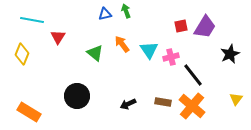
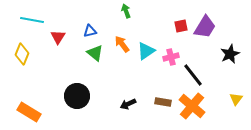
blue triangle: moved 15 px left, 17 px down
cyan triangle: moved 3 px left, 1 px down; rotated 30 degrees clockwise
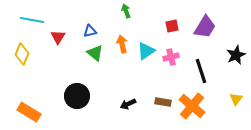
red square: moved 9 px left
orange arrow: rotated 24 degrees clockwise
black star: moved 6 px right, 1 px down
black line: moved 8 px right, 4 px up; rotated 20 degrees clockwise
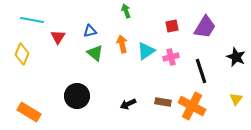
black star: moved 2 px down; rotated 24 degrees counterclockwise
orange cross: rotated 12 degrees counterclockwise
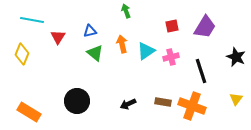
black circle: moved 5 px down
orange cross: rotated 8 degrees counterclockwise
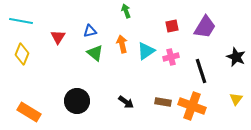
cyan line: moved 11 px left, 1 px down
black arrow: moved 2 px left, 2 px up; rotated 119 degrees counterclockwise
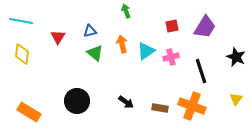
yellow diamond: rotated 15 degrees counterclockwise
brown rectangle: moved 3 px left, 6 px down
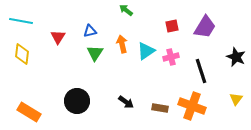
green arrow: moved 1 px up; rotated 32 degrees counterclockwise
green triangle: rotated 24 degrees clockwise
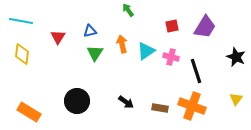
green arrow: moved 2 px right; rotated 16 degrees clockwise
pink cross: rotated 28 degrees clockwise
black line: moved 5 px left
